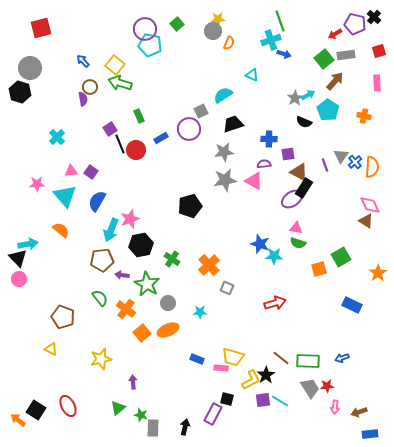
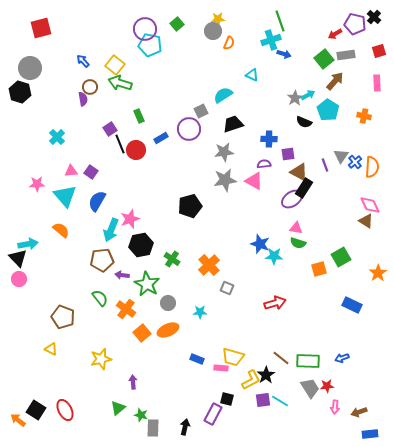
red ellipse at (68, 406): moved 3 px left, 4 px down
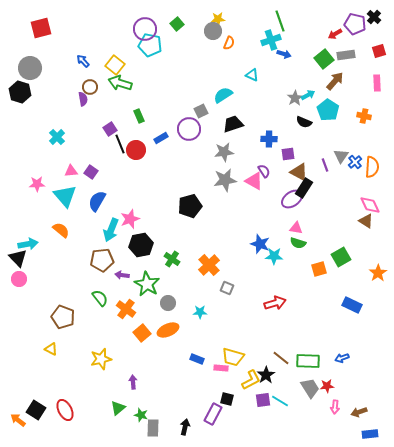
purple semicircle at (264, 164): moved 7 px down; rotated 64 degrees clockwise
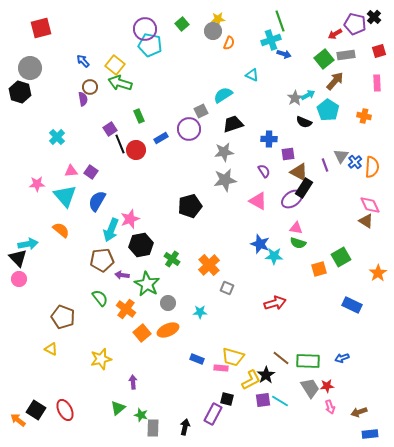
green square at (177, 24): moved 5 px right
pink triangle at (254, 181): moved 4 px right, 20 px down
pink arrow at (335, 407): moved 5 px left; rotated 24 degrees counterclockwise
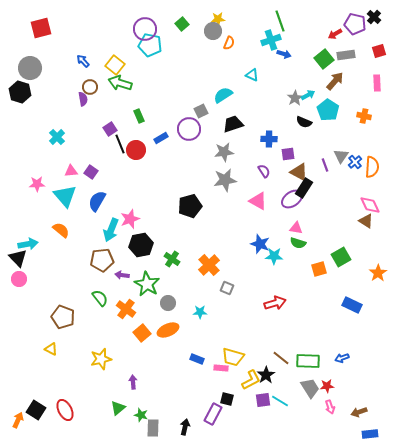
orange arrow at (18, 420): rotated 77 degrees clockwise
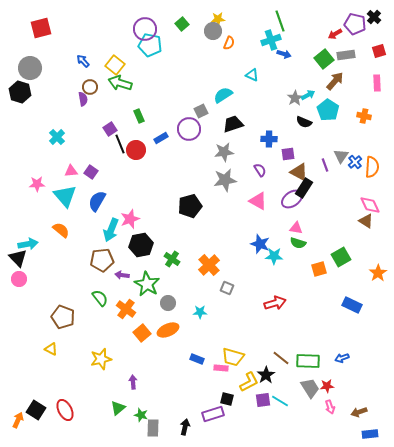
purple semicircle at (264, 171): moved 4 px left, 1 px up
yellow L-shape at (251, 380): moved 2 px left, 2 px down
purple rectangle at (213, 414): rotated 45 degrees clockwise
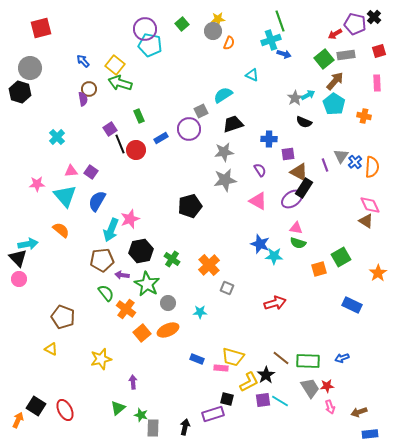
brown circle at (90, 87): moved 1 px left, 2 px down
cyan pentagon at (328, 110): moved 6 px right, 6 px up
black hexagon at (141, 245): moved 6 px down
green semicircle at (100, 298): moved 6 px right, 5 px up
black square at (36, 410): moved 4 px up
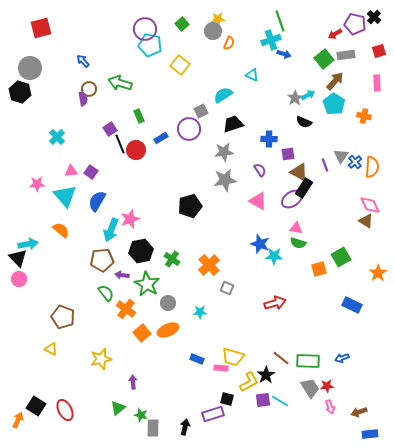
yellow square at (115, 65): moved 65 px right
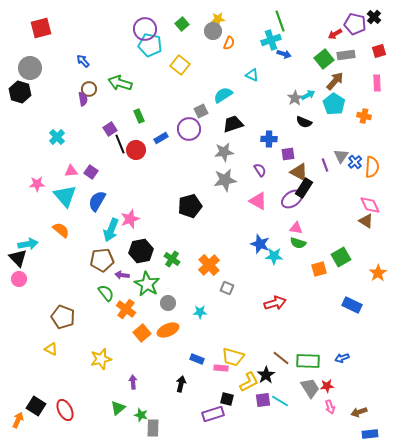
black arrow at (185, 427): moved 4 px left, 43 px up
